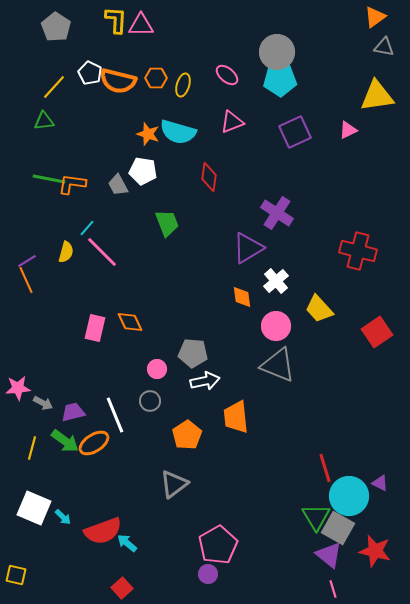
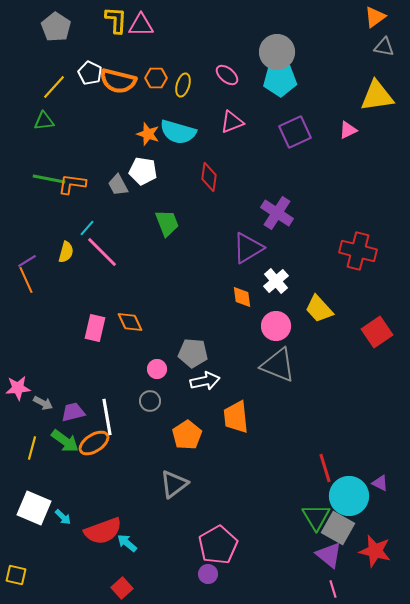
white line at (115, 415): moved 8 px left, 2 px down; rotated 12 degrees clockwise
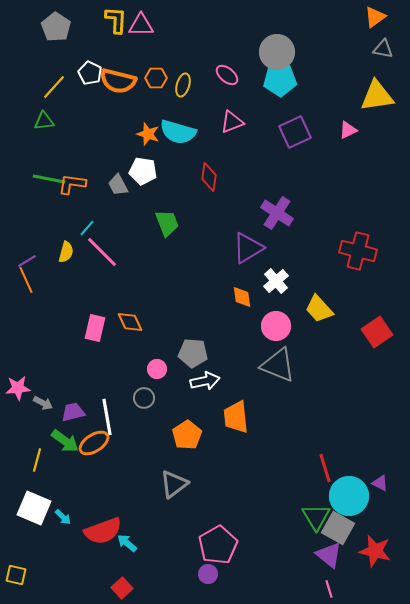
gray triangle at (384, 47): moved 1 px left, 2 px down
gray circle at (150, 401): moved 6 px left, 3 px up
yellow line at (32, 448): moved 5 px right, 12 px down
pink line at (333, 589): moved 4 px left
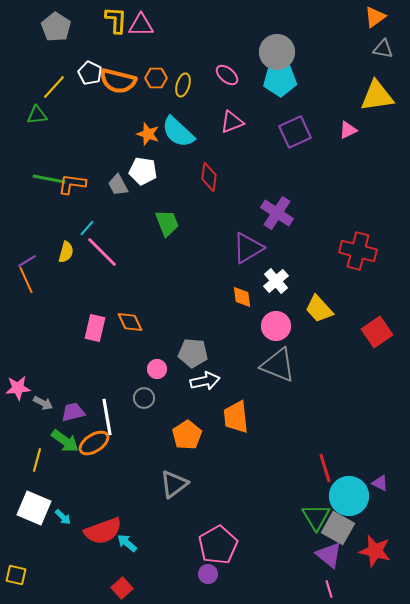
green triangle at (44, 121): moved 7 px left, 6 px up
cyan semicircle at (178, 132): rotated 27 degrees clockwise
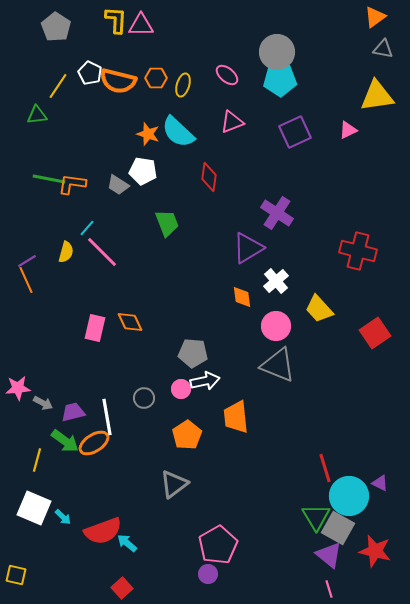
yellow line at (54, 87): moved 4 px right, 1 px up; rotated 8 degrees counterclockwise
gray trapezoid at (118, 185): rotated 30 degrees counterclockwise
red square at (377, 332): moved 2 px left, 1 px down
pink circle at (157, 369): moved 24 px right, 20 px down
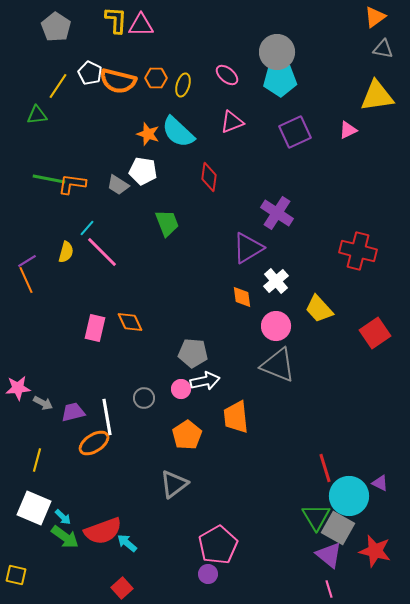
green arrow at (65, 441): moved 96 px down
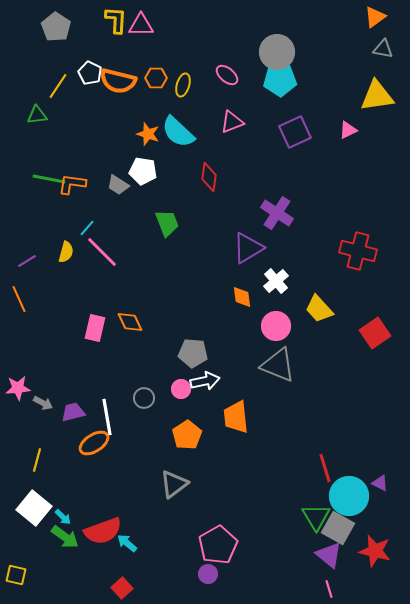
orange line at (26, 280): moved 7 px left, 19 px down
white square at (34, 508): rotated 16 degrees clockwise
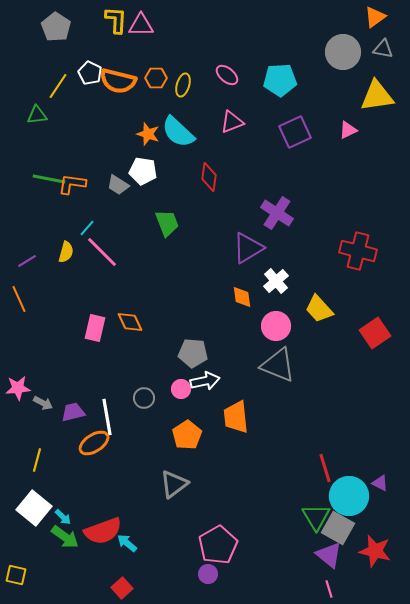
gray circle at (277, 52): moved 66 px right
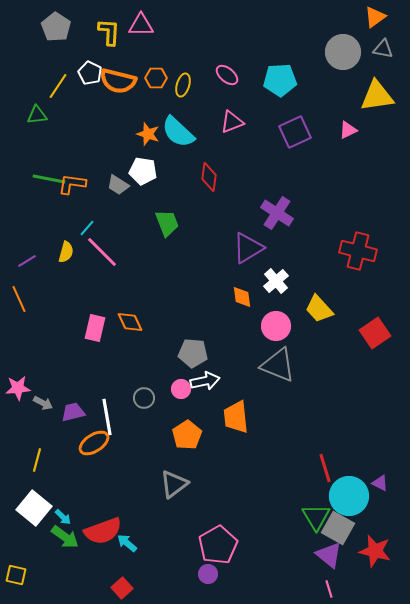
yellow L-shape at (116, 20): moved 7 px left, 12 px down
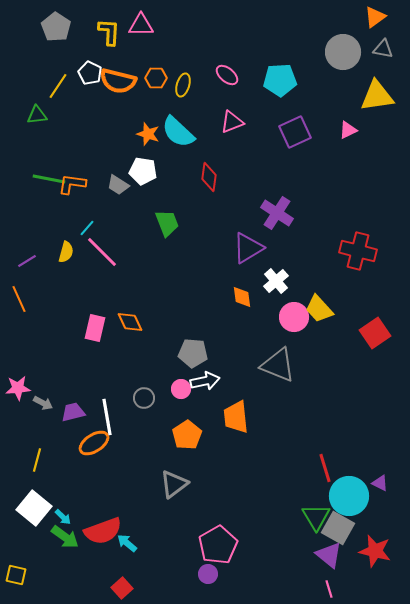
pink circle at (276, 326): moved 18 px right, 9 px up
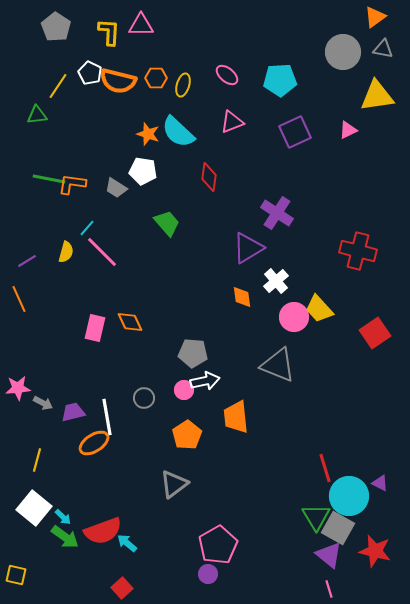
gray trapezoid at (118, 185): moved 2 px left, 3 px down
green trapezoid at (167, 223): rotated 20 degrees counterclockwise
pink circle at (181, 389): moved 3 px right, 1 px down
